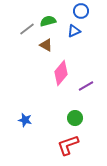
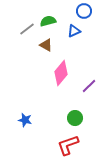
blue circle: moved 3 px right
purple line: moved 3 px right; rotated 14 degrees counterclockwise
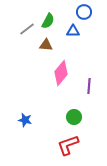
blue circle: moved 1 px down
green semicircle: rotated 133 degrees clockwise
blue triangle: moved 1 px left; rotated 24 degrees clockwise
brown triangle: rotated 24 degrees counterclockwise
purple line: rotated 42 degrees counterclockwise
green circle: moved 1 px left, 1 px up
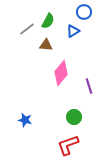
blue triangle: rotated 32 degrees counterclockwise
purple line: rotated 21 degrees counterclockwise
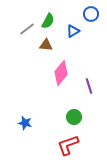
blue circle: moved 7 px right, 2 px down
blue star: moved 3 px down
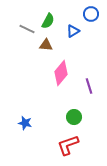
gray line: rotated 63 degrees clockwise
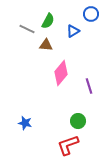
green circle: moved 4 px right, 4 px down
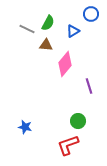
green semicircle: moved 2 px down
pink diamond: moved 4 px right, 9 px up
blue star: moved 4 px down
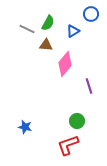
green circle: moved 1 px left
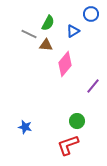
gray line: moved 2 px right, 5 px down
purple line: moved 4 px right; rotated 56 degrees clockwise
